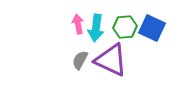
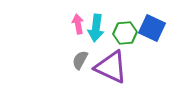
green hexagon: moved 6 px down
purple triangle: moved 7 px down
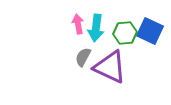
blue square: moved 2 px left, 3 px down
gray semicircle: moved 3 px right, 3 px up
purple triangle: moved 1 px left
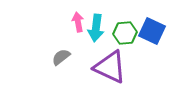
pink arrow: moved 2 px up
blue square: moved 2 px right
gray semicircle: moved 22 px left; rotated 24 degrees clockwise
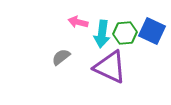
pink arrow: rotated 66 degrees counterclockwise
cyan arrow: moved 6 px right, 6 px down
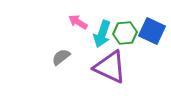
pink arrow: rotated 18 degrees clockwise
cyan arrow: rotated 12 degrees clockwise
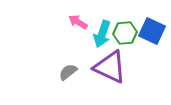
gray semicircle: moved 7 px right, 15 px down
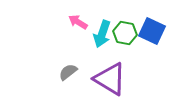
green hexagon: rotated 15 degrees clockwise
purple triangle: moved 12 px down; rotated 6 degrees clockwise
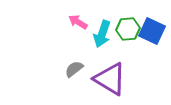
green hexagon: moved 3 px right, 4 px up; rotated 15 degrees counterclockwise
gray semicircle: moved 6 px right, 3 px up
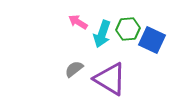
blue square: moved 9 px down
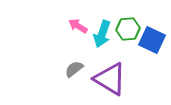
pink arrow: moved 4 px down
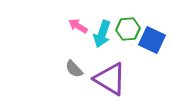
gray semicircle: rotated 96 degrees counterclockwise
